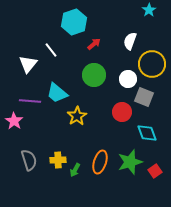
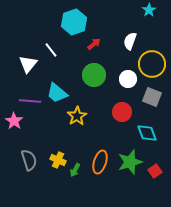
gray square: moved 8 px right
yellow cross: rotated 28 degrees clockwise
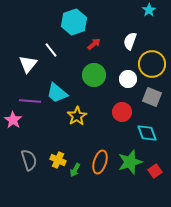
pink star: moved 1 px left, 1 px up
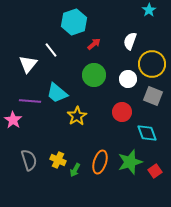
gray square: moved 1 px right, 1 px up
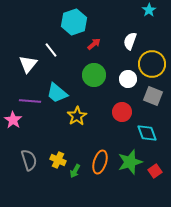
green arrow: moved 1 px down
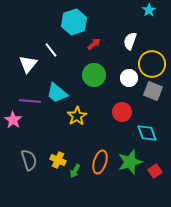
white circle: moved 1 px right, 1 px up
gray square: moved 5 px up
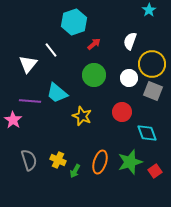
yellow star: moved 5 px right; rotated 18 degrees counterclockwise
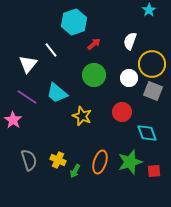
purple line: moved 3 px left, 4 px up; rotated 30 degrees clockwise
red square: moved 1 px left; rotated 32 degrees clockwise
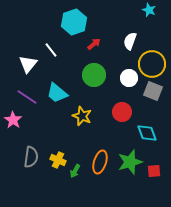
cyan star: rotated 16 degrees counterclockwise
gray semicircle: moved 2 px right, 3 px up; rotated 25 degrees clockwise
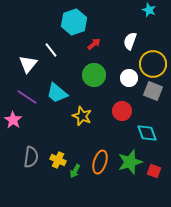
yellow circle: moved 1 px right
red circle: moved 1 px up
red square: rotated 24 degrees clockwise
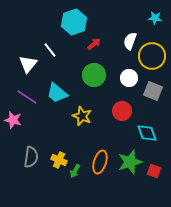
cyan star: moved 6 px right, 8 px down; rotated 16 degrees counterclockwise
white line: moved 1 px left
yellow circle: moved 1 px left, 8 px up
pink star: rotated 18 degrees counterclockwise
yellow cross: moved 1 px right
